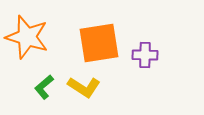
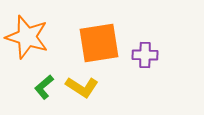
yellow L-shape: moved 2 px left
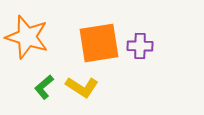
purple cross: moved 5 px left, 9 px up
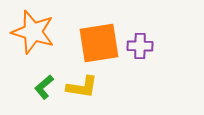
orange star: moved 6 px right, 5 px up
yellow L-shape: rotated 24 degrees counterclockwise
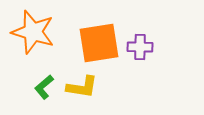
purple cross: moved 1 px down
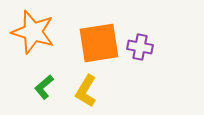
purple cross: rotated 10 degrees clockwise
yellow L-shape: moved 4 px right, 4 px down; rotated 112 degrees clockwise
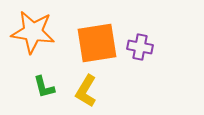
orange star: rotated 9 degrees counterclockwise
orange square: moved 2 px left
green L-shape: rotated 65 degrees counterclockwise
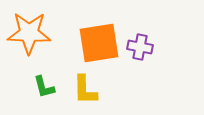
orange star: moved 4 px left, 1 px down; rotated 6 degrees counterclockwise
orange square: moved 2 px right
yellow L-shape: moved 1 px left, 1 px up; rotated 32 degrees counterclockwise
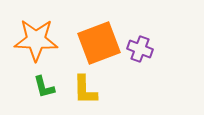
orange star: moved 7 px right, 7 px down
orange square: rotated 12 degrees counterclockwise
purple cross: moved 2 px down; rotated 10 degrees clockwise
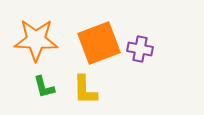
purple cross: rotated 10 degrees counterclockwise
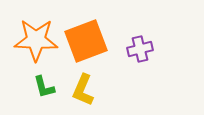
orange square: moved 13 px left, 2 px up
purple cross: rotated 25 degrees counterclockwise
yellow L-shape: moved 2 px left; rotated 24 degrees clockwise
